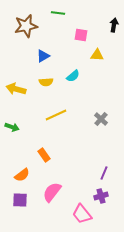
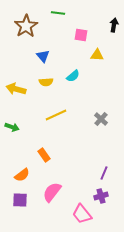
brown star: rotated 20 degrees counterclockwise
blue triangle: rotated 40 degrees counterclockwise
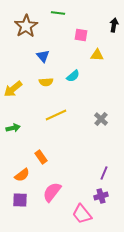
yellow arrow: moved 3 px left; rotated 54 degrees counterclockwise
green arrow: moved 1 px right, 1 px down; rotated 32 degrees counterclockwise
orange rectangle: moved 3 px left, 2 px down
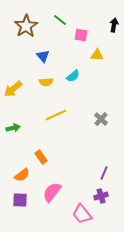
green line: moved 2 px right, 7 px down; rotated 32 degrees clockwise
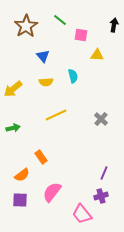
cyan semicircle: rotated 64 degrees counterclockwise
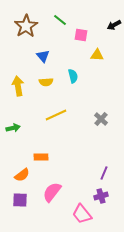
black arrow: rotated 128 degrees counterclockwise
yellow arrow: moved 5 px right, 3 px up; rotated 120 degrees clockwise
orange rectangle: rotated 56 degrees counterclockwise
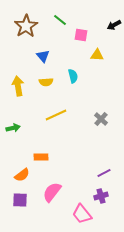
purple line: rotated 40 degrees clockwise
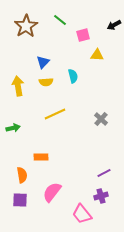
pink square: moved 2 px right; rotated 24 degrees counterclockwise
blue triangle: moved 6 px down; rotated 24 degrees clockwise
yellow line: moved 1 px left, 1 px up
orange semicircle: rotated 63 degrees counterclockwise
